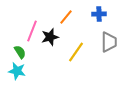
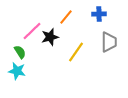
pink line: rotated 25 degrees clockwise
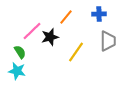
gray trapezoid: moved 1 px left, 1 px up
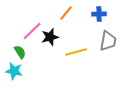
orange line: moved 4 px up
gray trapezoid: rotated 10 degrees clockwise
yellow line: rotated 40 degrees clockwise
cyan star: moved 3 px left
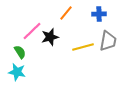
yellow line: moved 7 px right, 5 px up
cyan star: moved 3 px right, 1 px down
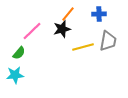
orange line: moved 2 px right, 1 px down
black star: moved 12 px right, 8 px up
green semicircle: moved 1 px left, 1 px down; rotated 72 degrees clockwise
cyan star: moved 2 px left, 3 px down; rotated 18 degrees counterclockwise
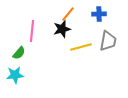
pink line: rotated 40 degrees counterclockwise
yellow line: moved 2 px left
